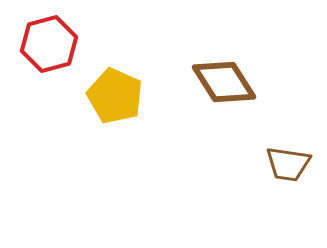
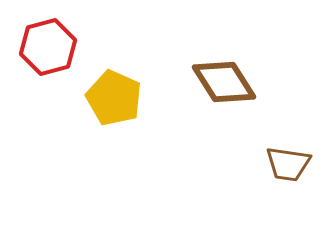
red hexagon: moved 1 px left, 3 px down
yellow pentagon: moved 1 px left, 2 px down
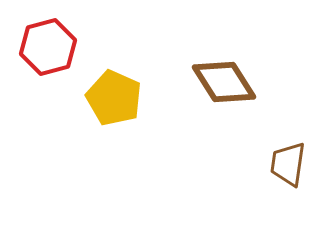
brown trapezoid: rotated 90 degrees clockwise
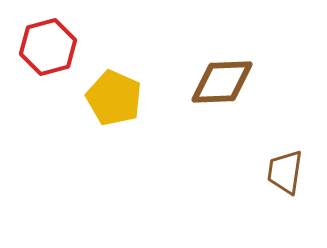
brown diamond: moved 2 px left; rotated 60 degrees counterclockwise
brown trapezoid: moved 3 px left, 8 px down
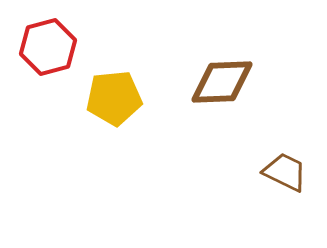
yellow pentagon: rotated 30 degrees counterclockwise
brown trapezoid: rotated 108 degrees clockwise
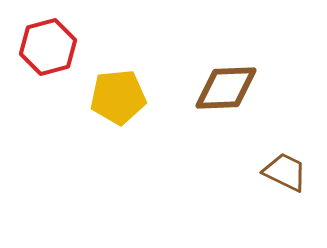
brown diamond: moved 4 px right, 6 px down
yellow pentagon: moved 4 px right, 1 px up
